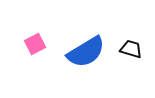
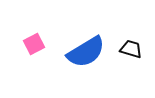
pink square: moved 1 px left
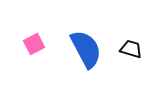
blue semicircle: moved 3 px up; rotated 87 degrees counterclockwise
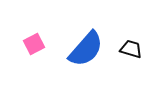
blue semicircle: rotated 69 degrees clockwise
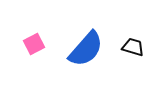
black trapezoid: moved 2 px right, 2 px up
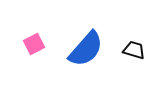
black trapezoid: moved 1 px right, 3 px down
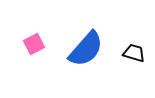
black trapezoid: moved 3 px down
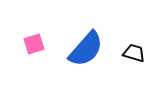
pink square: rotated 10 degrees clockwise
